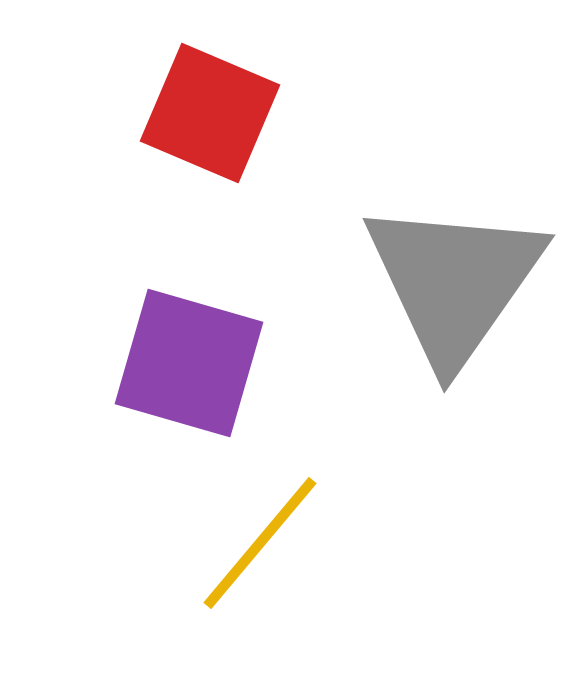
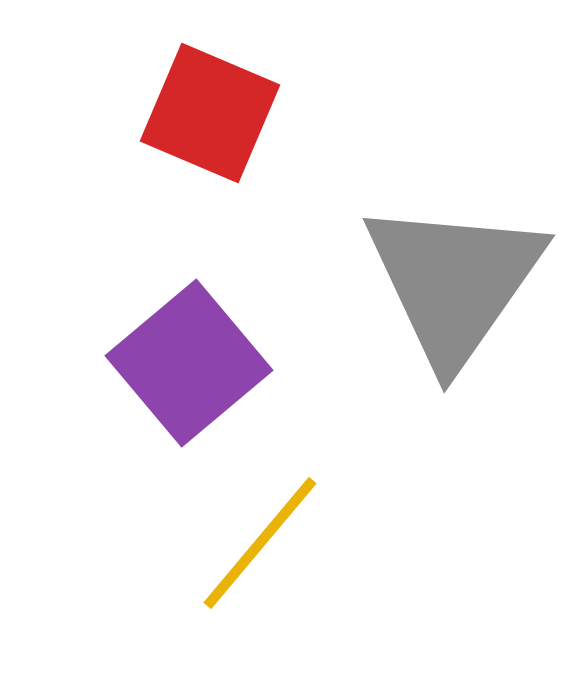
purple square: rotated 34 degrees clockwise
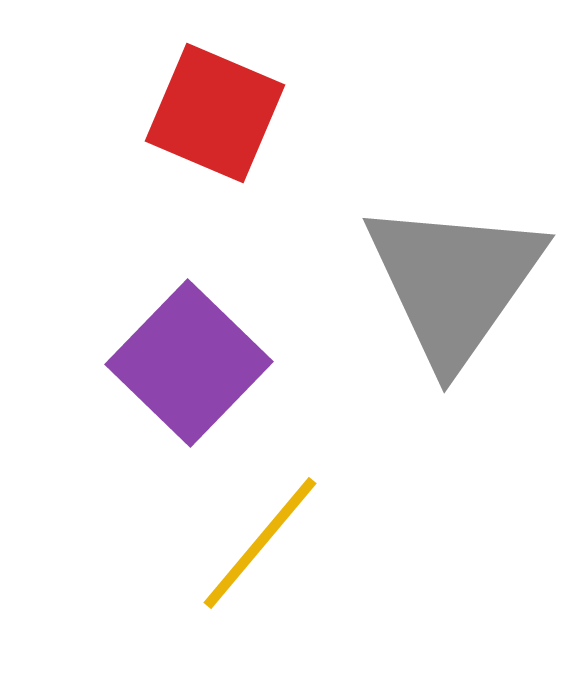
red square: moved 5 px right
purple square: rotated 6 degrees counterclockwise
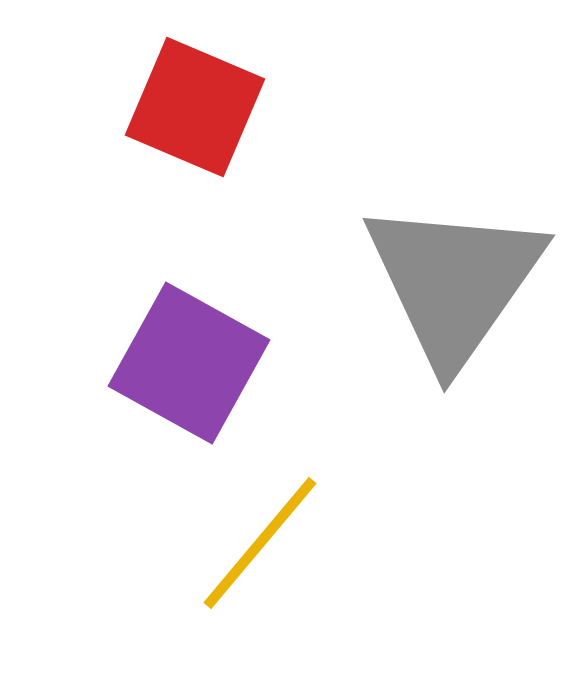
red square: moved 20 px left, 6 px up
purple square: rotated 15 degrees counterclockwise
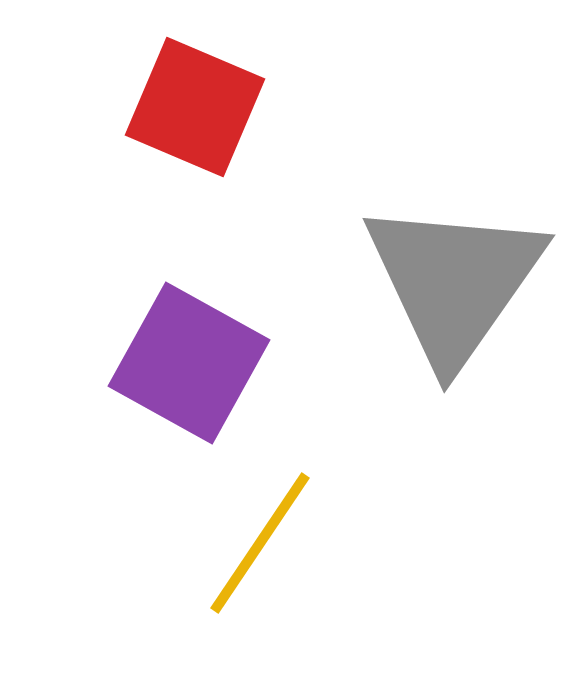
yellow line: rotated 6 degrees counterclockwise
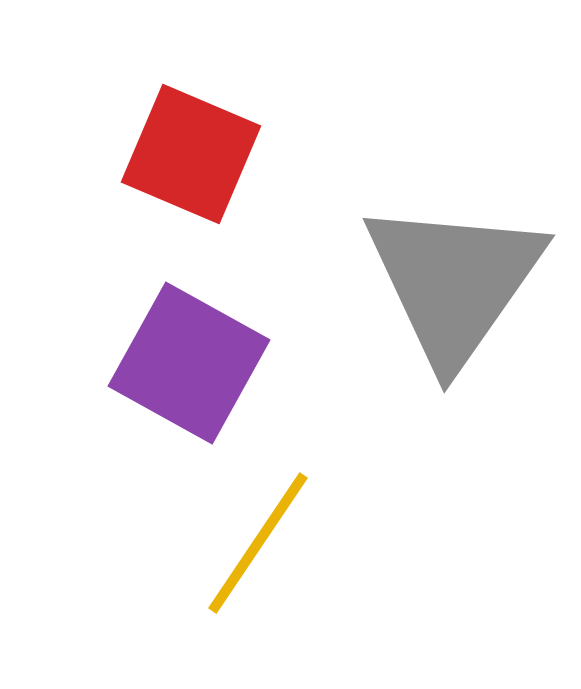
red square: moved 4 px left, 47 px down
yellow line: moved 2 px left
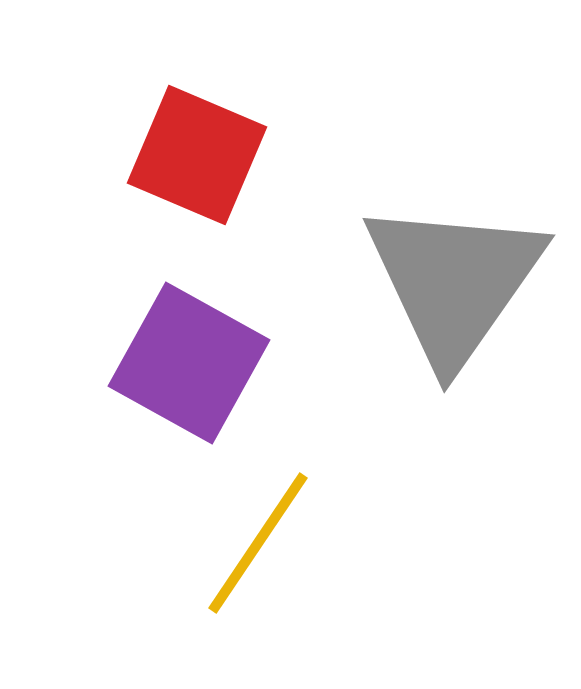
red square: moved 6 px right, 1 px down
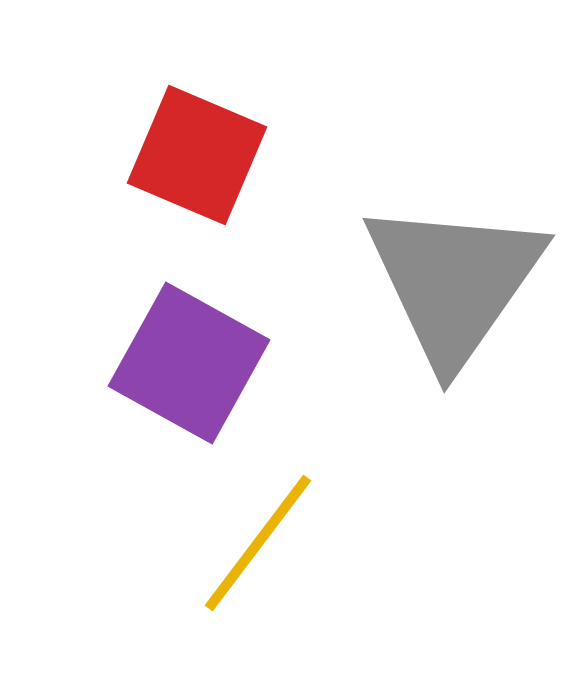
yellow line: rotated 3 degrees clockwise
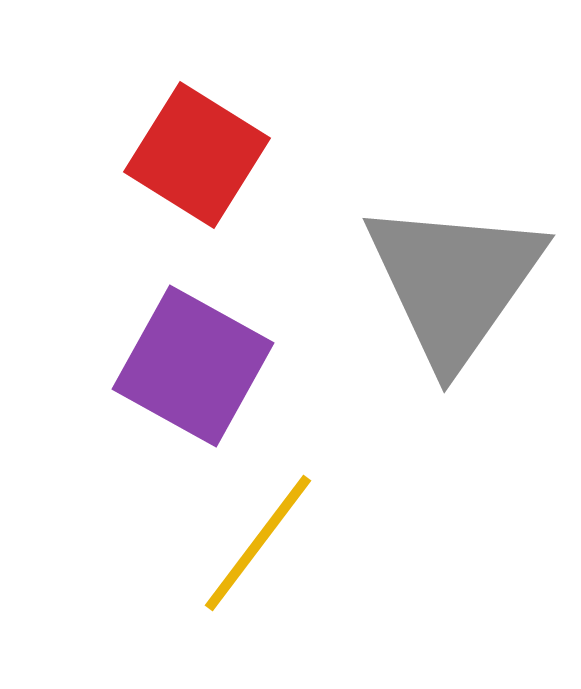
red square: rotated 9 degrees clockwise
purple square: moved 4 px right, 3 px down
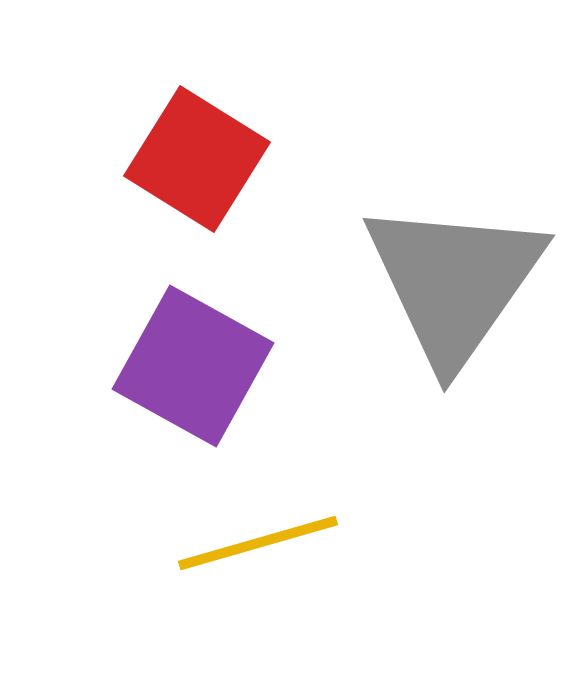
red square: moved 4 px down
yellow line: rotated 37 degrees clockwise
